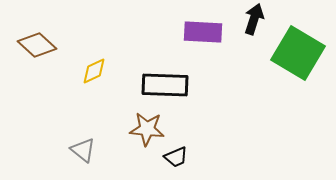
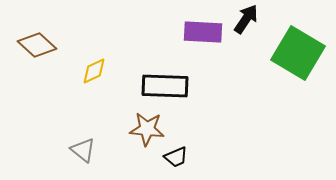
black arrow: moved 8 px left; rotated 16 degrees clockwise
black rectangle: moved 1 px down
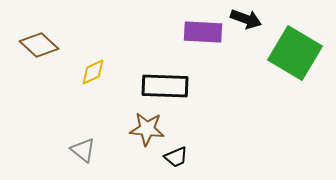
black arrow: rotated 76 degrees clockwise
brown diamond: moved 2 px right
green square: moved 3 px left
yellow diamond: moved 1 px left, 1 px down
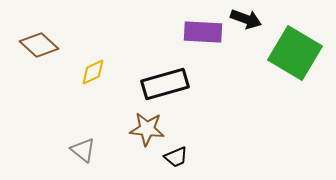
black rectangle: moved 2 px up; rotated 18 degrees counterclockwise
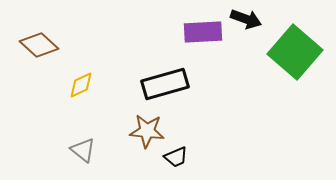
purple rectangle: rotated 6 degrees counterclockwise
green square: moved 1 px up; rotated 10 degrees clockwise
yellow diamond: moved 12 px left, 13 px down
brown star: moved 2 px down
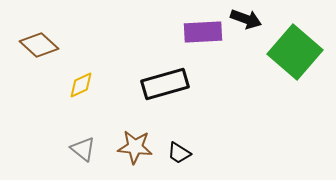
brown star: moved 12 px left, 16 px down
gray triangle: moved 1 px up
black trapezoid: moved 3 px right, 4 px up; rotated 55 degrees clockwise
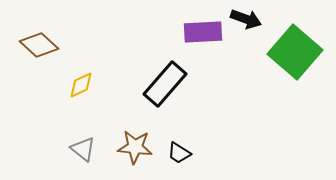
black rectangle: rotated 33 degrees counterclockwise
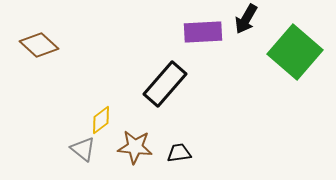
black arrow: rotated 100 degrees clockwise
yellow diamond: moved 20 px right, 35 px down; rotated 12 degrees counterclockwise
black trapezoid: rotated 140 degrees clockwise
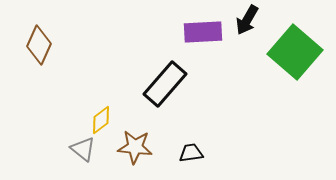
black arrow: moved 1 px right, 1 px down
brown diamond: rotated 72 degrees clockwise
black trapezoid: moved 12 px right
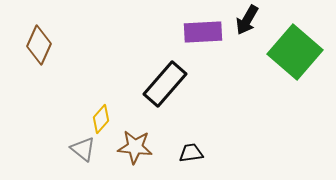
yellow diamond: moved 1 px up; rotated 12 degrees counterclockwise
